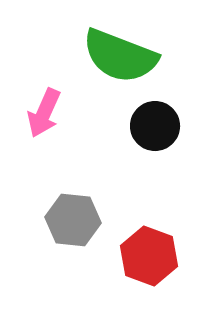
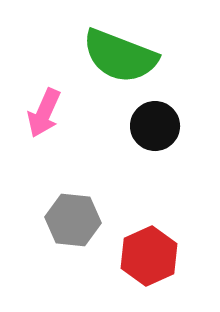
red hexagon: rotated 16 degrees clockwise
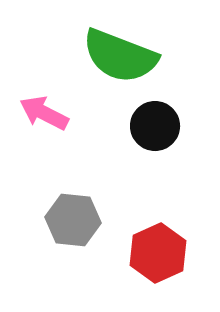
pink arrow: rotated 93 degrees clockwise
red hexagon: moved 9 px right, 3 px up
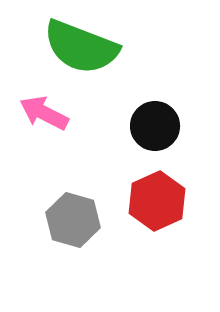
green semicircle: moved 39 px left, 9 px up
gray hexagon: rotated 10 degrees clockwise
red hexagon: moved 1 px left, 52 px up
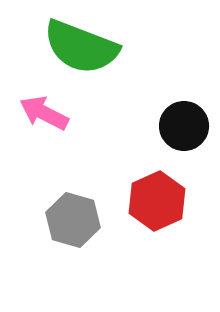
black circle: moved 29 px right
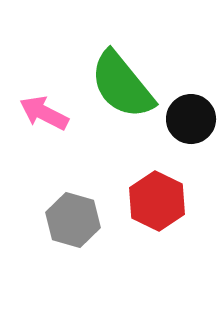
green semicircle: moved 41 px right, 38 px down; rotated 30 degrees clockwise
black circle: moved 7 px right, 7 px up
red hexagon: rotated 10 degrees counterclockwise
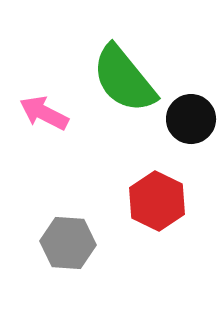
green semicircle: moved 2 px right, 6 px up
gray hexagon: moved 5 px left, 23 px down; rotated 12 degrees counterclockwise
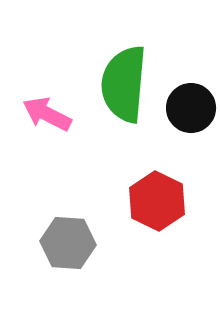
green semicircle: moved 5 px down; rotated 44 degrees clockwise
pink arrow: moved 3 px right, 1 px down
black circle: moved 11 px up
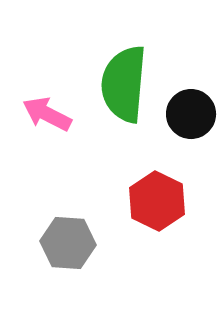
black circle: moved 6 px down
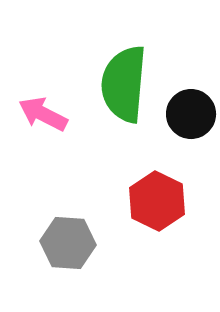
pink arrow: moved 4 px left
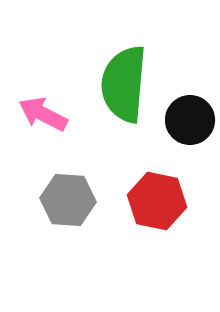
black circle: moved 1 px left, 6 px down
red hexagon: rotated 14 degrees counterclockwise
gray hexagon: moved 43 px up
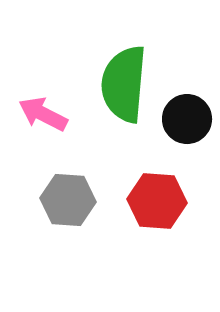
black circle: moved 3 px left, 1 px up
red hexagon: rotated 8 degrees counterclockwise
